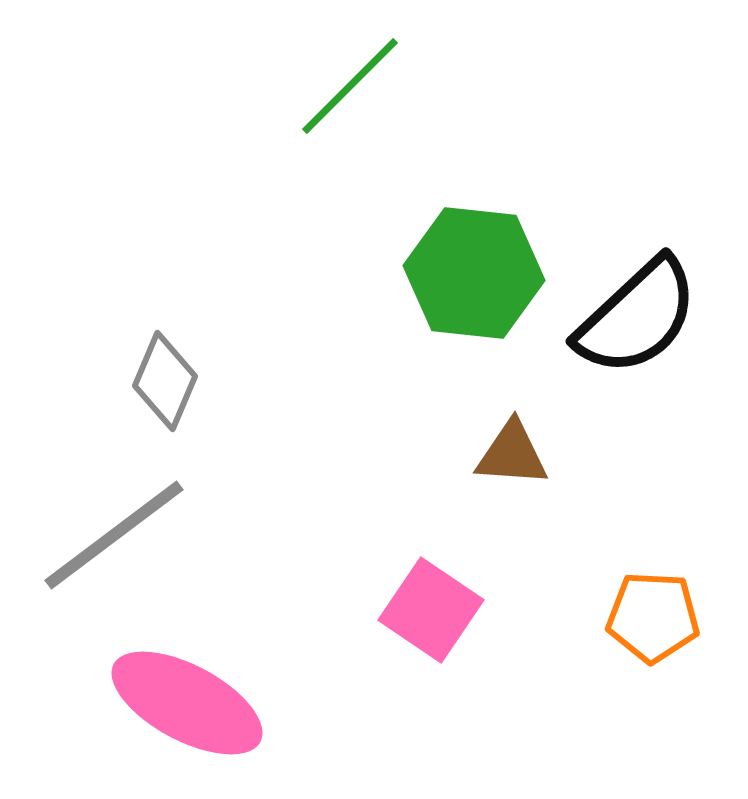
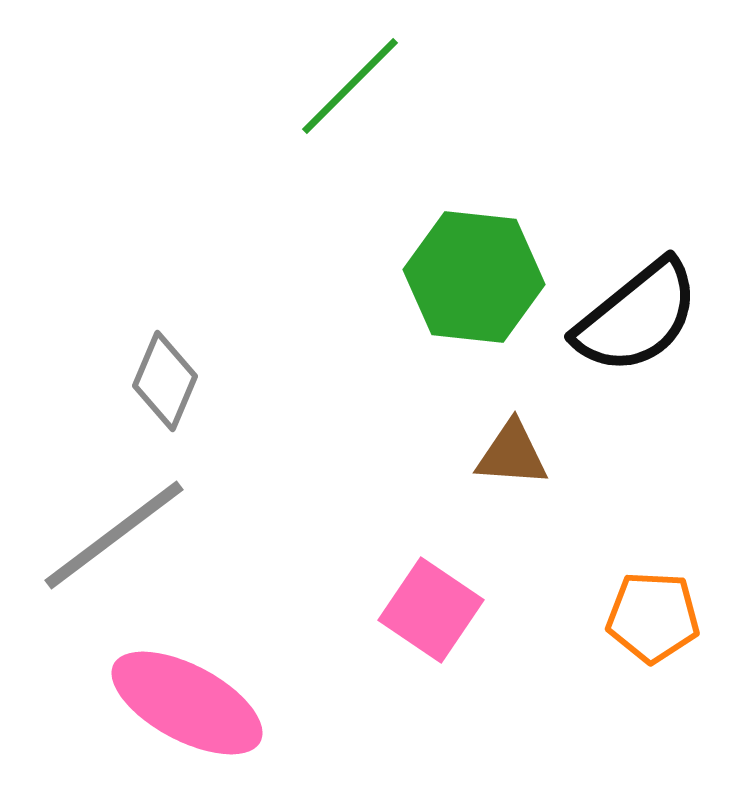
green hexagon: moved 4 px down
black semicircle: rotated 4 degrees clockwise
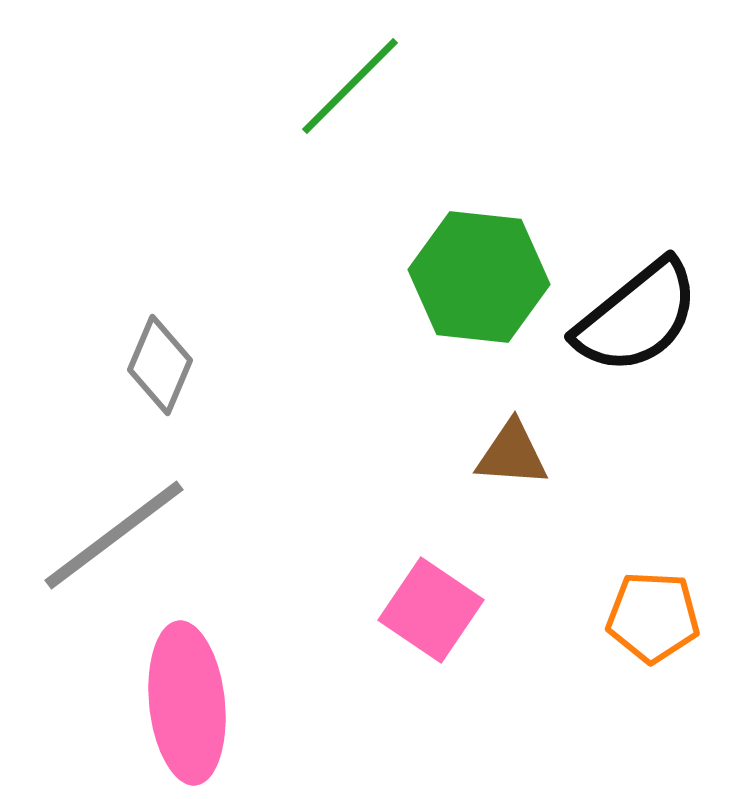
green hexagon: moved 5 px right
gray diamond: moved 5 px left, 16 px up
pink ellipse: rotated 56 degrees clockwise
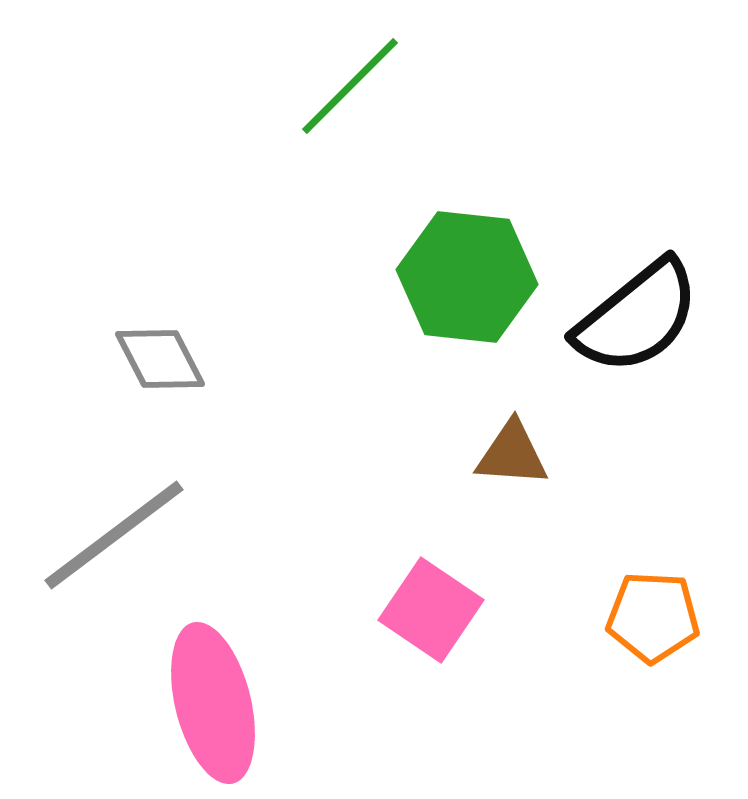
green hexagon: moved 12 px left
gray diamond: moved 6 px up; rotated 50 degrees counterclockwise
pink ellipse: moved 26 px right; rotated 8 degrees counterclockwise
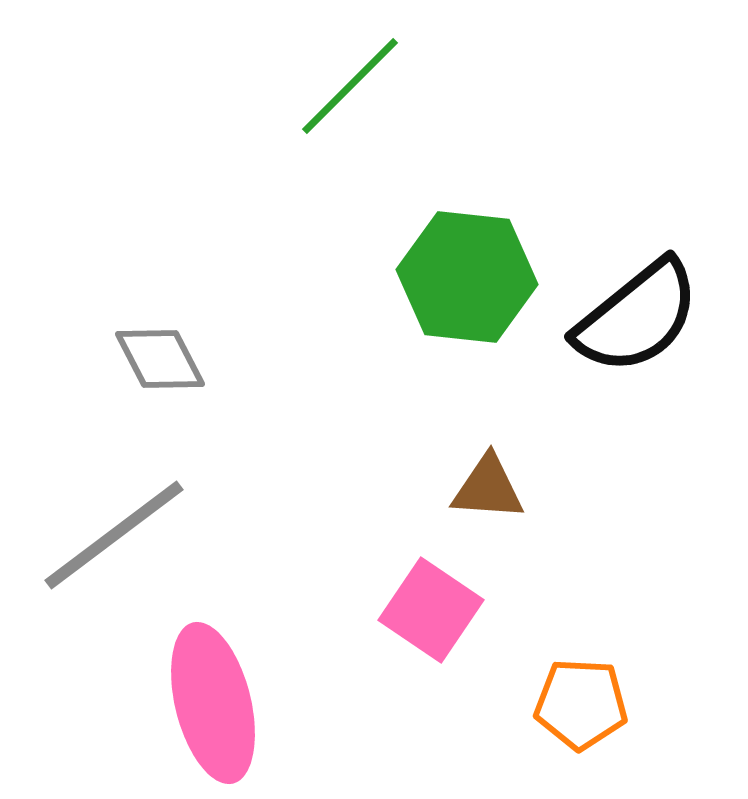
brown triangle: moved 24 px left, 34 px down
orange pentagon: moved 72 px left, 87 px down
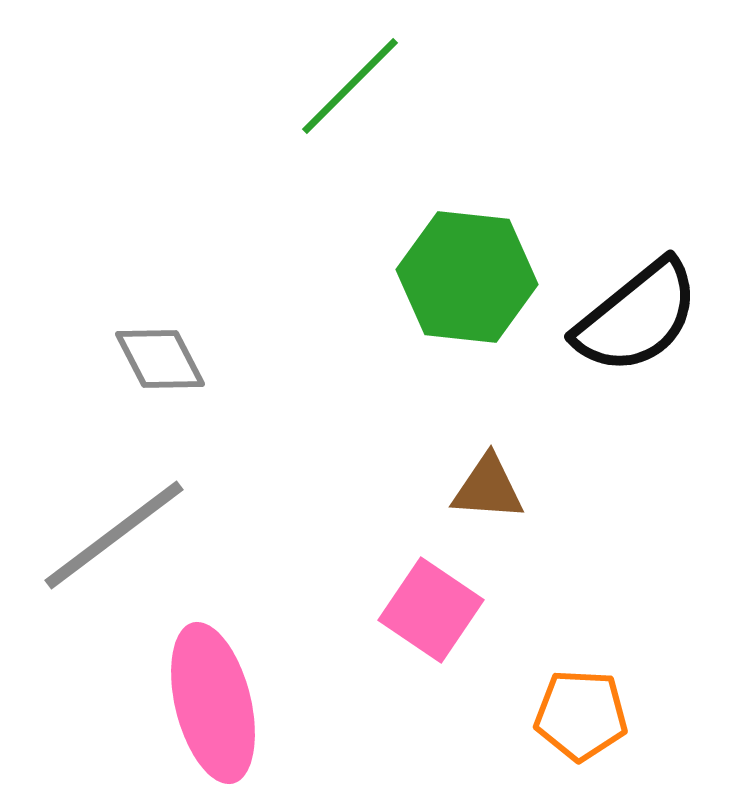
orange pentagon: moved 11 px down
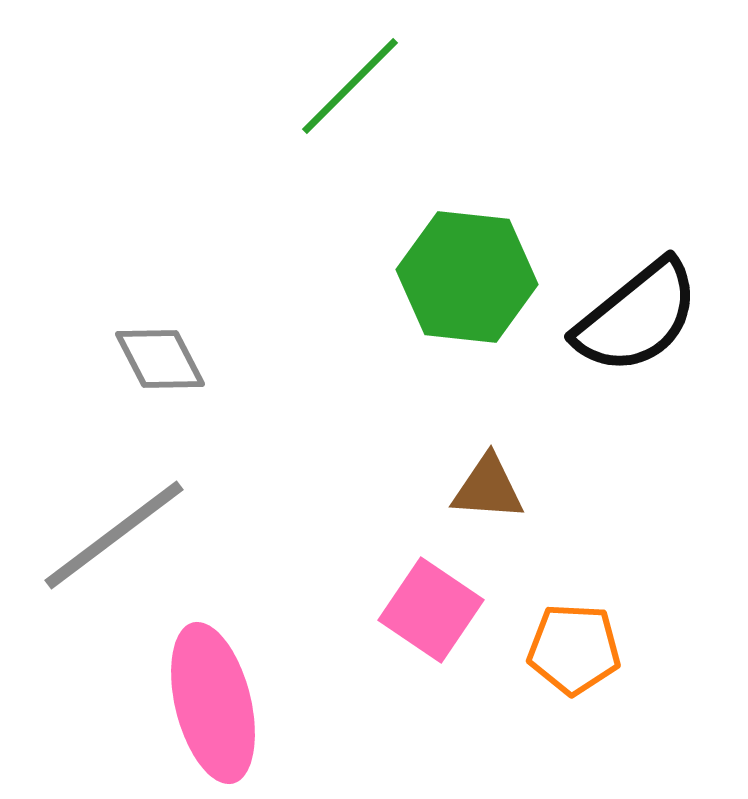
orange pentagon: moved 7 px left, 66 px up
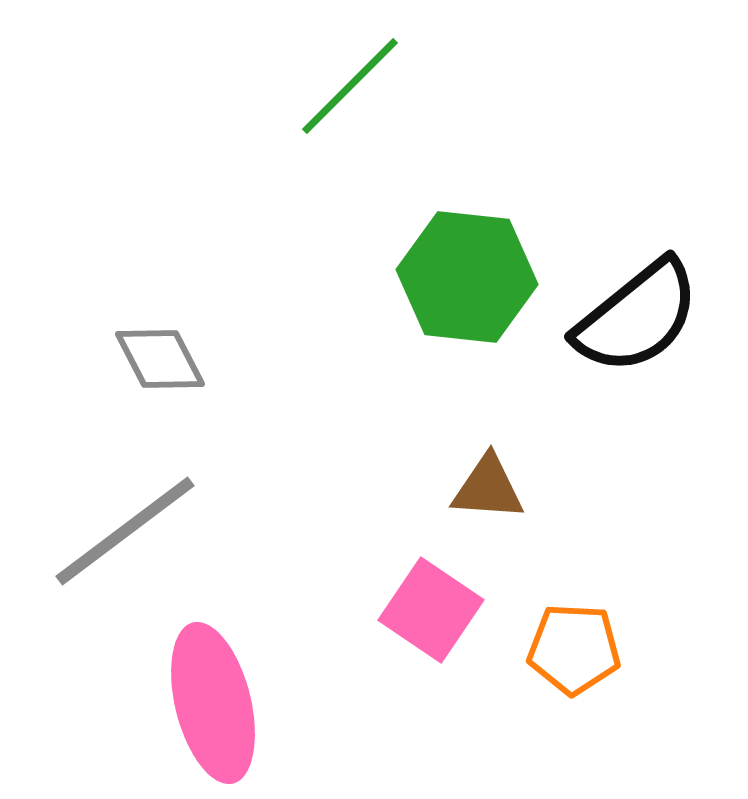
gray line: moved 11 px right, 4 px up
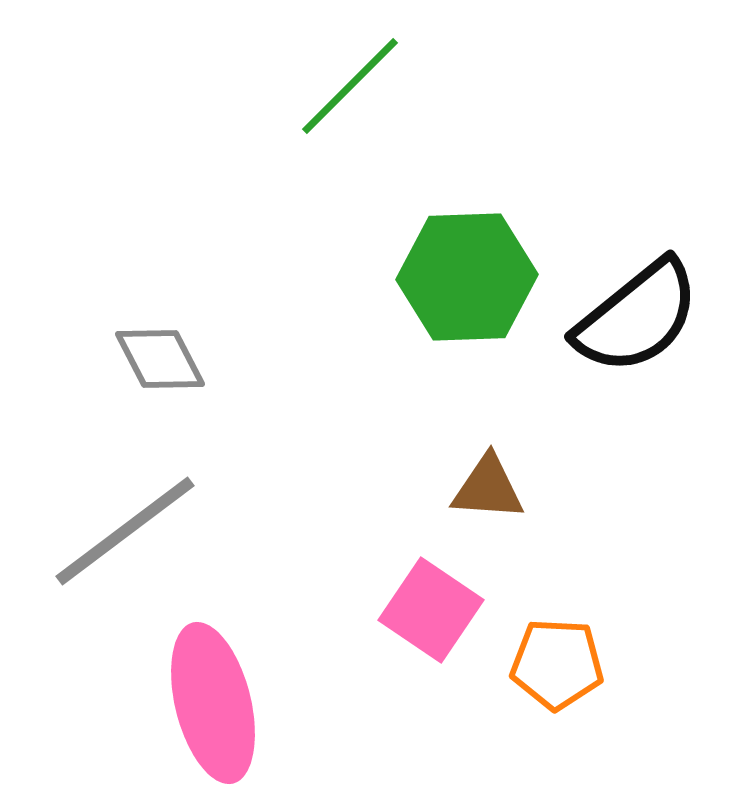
green hexagon: rotated 8 degrees counterclockwise
orange pentagon: moved 17 px left, 15 px down
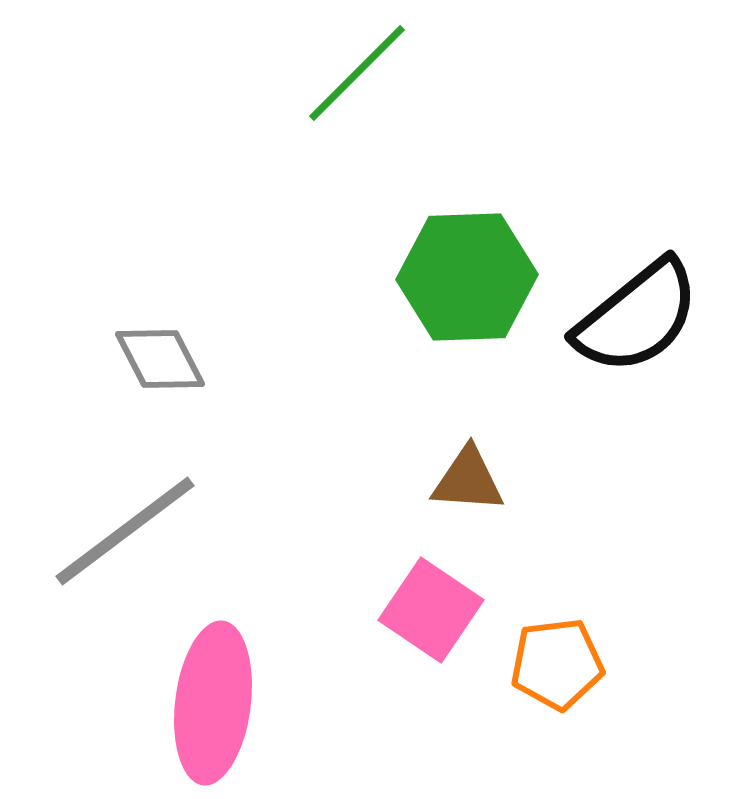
green line: moved 7 px right, 13 px up
brown triangle: moved 20 px left, 8 px up
orange pentagon: rotated 10 degrees counterclockwise
pink ellipse: rotated 21 degrees clockwise
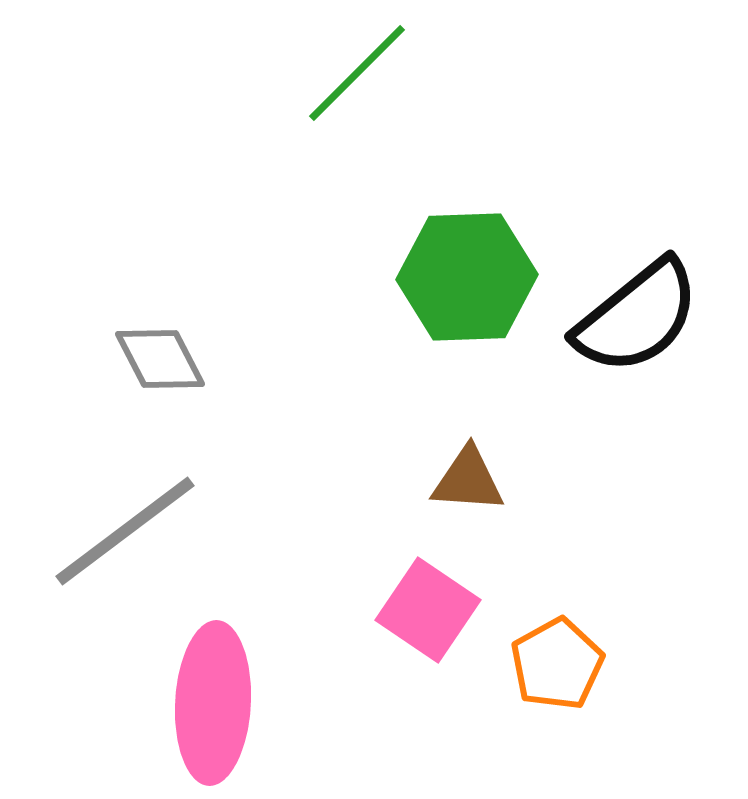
pink square: moved 3 px left
orange pentagon: rotated 22 degrees counterclockwise
pink ellipse: rotated 4 degrees counterclockwise
